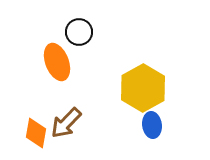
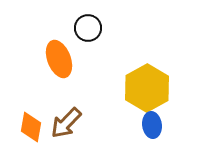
black circle: moved 9 px right, 4 px up
orange ellipse: moved 2 px right, 3 px up
yellow hexagon: moved 4 px right
orange diamond: moved 5 px left, 6 px up
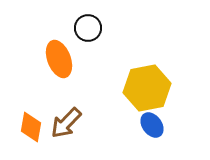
yellow hexagon: rotated 18 degrees clockwise
blue ellipse: rotated 30 degrees counterclockwise
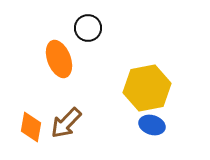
blue ellipse: rotated 35 degrees counterclockwise
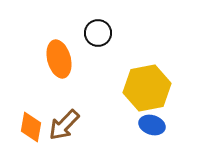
black circle: moved 10 px right, 5 px down
orange ellipse: rotated 6 degrees clockwise
brown arrow: moved 2 px left, 2 px down
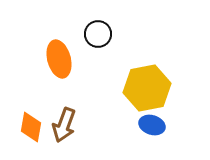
black circle: moved 1 px down
brown arrow: rotated 24 degrees counterclockwise
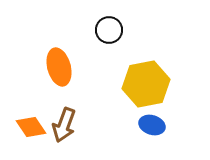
black circle: moved 11 px right, 4 px up
orange ellipse: moved 8 px down
yellow hexagon: moved 1 px left, 4 px up
orange diamond: rotated 44 degrees counterclockwise
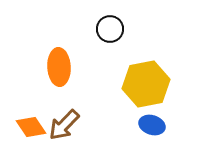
black circle: moved 1 px right, 1 px up
orange ellipse: rotated 12 degrees clockwise
brown arrow: rotated 24 degrees clockwise
